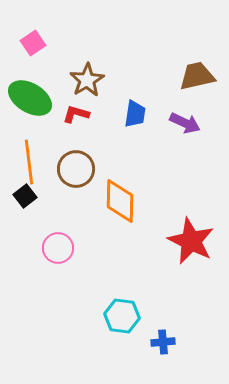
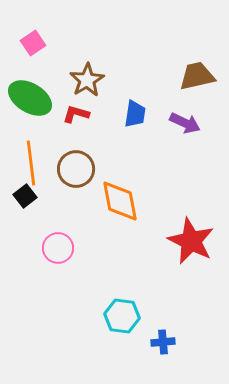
orange line: moved 2 px right, 1 px down
orange diamond: rotated 12 degrees counterclockwise
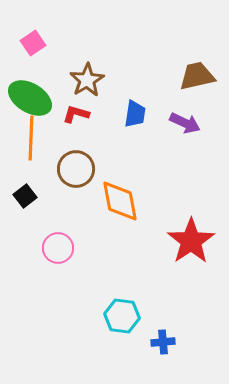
orange line: moved 25 px up; rotated 9 degrees clockwise
red star: rotated 12 degrees clockwise
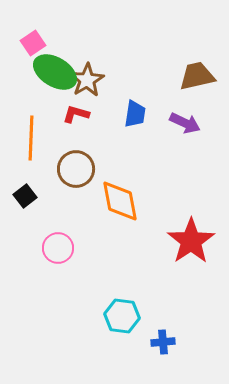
green ellipse: moved 25 px right, 26 px up
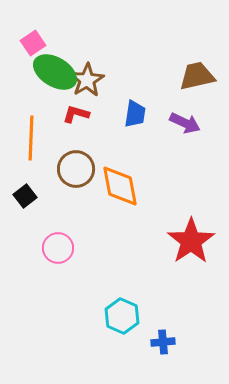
orange diamond: moved 15 px up
cyan hexagon: rotated 16 degrees clockwise
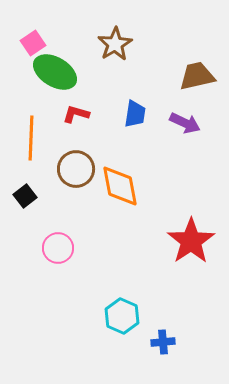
brown star: moved 28 px right, 36 px up
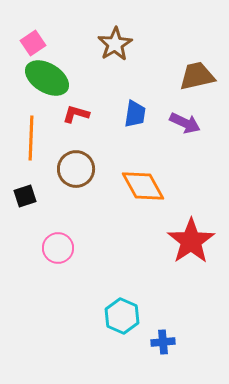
green ellipse: moved 8 px left, 6 px down
orange diamond: moved 23 px right; rotated 18 degrees counterclockwise
black square: rotated 20 degrees clockwise
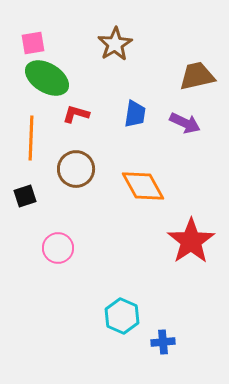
pink square: rotated 25 degrees clockwise
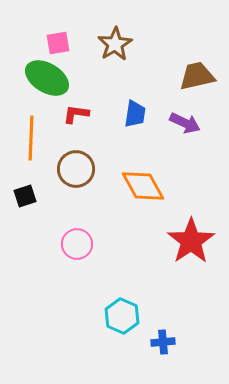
pink square: moved 25 px right
red L-shape: rotated 8 degrees counterclockwise
pink circle: moved 19 px right, 4 px up
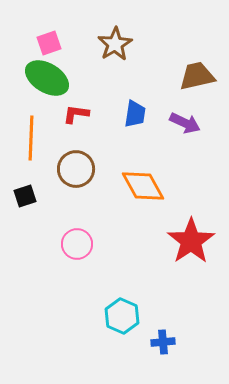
pink square: moved 9 px left; rotated 10 degrees counterclockwise
